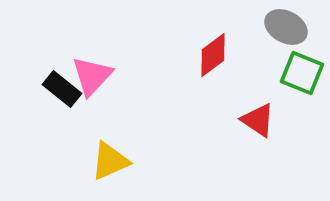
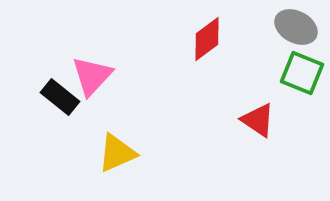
gray ellipse: moved 10 px right
red diamond: moved 6 px left, 16 px up
black rectangle: moved 2 px left, 8 px down
yellow triangle: moved 7 px right, 8 px up
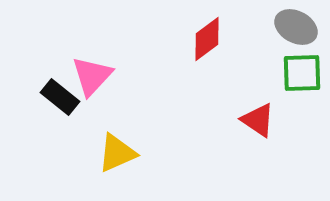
green square: rotated 24 degrees counterclockwise
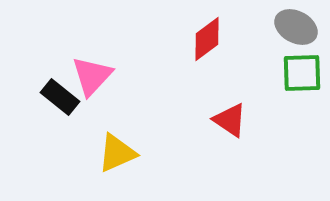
red triangle: moved 28 px left
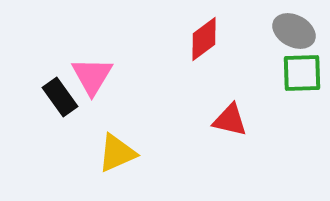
gray ellipse: moved 2 px left, 4 px down
red diamond: moved 3 px left
pink triangle: rotated 12 degrees counterclockwise
black rectangle: rotated 15 degrees clockwise
red triangle: rotated 21 degrees counterclockwise
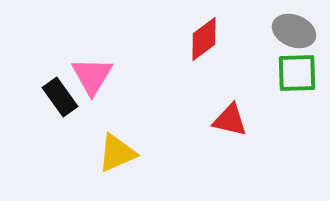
gray ellipse: rotated 6 degrees counterclockwise
green square: moved 5 px left
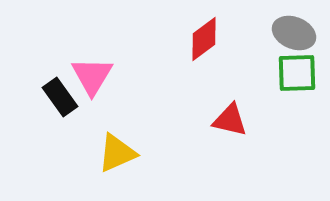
gray ellipse: moved 2 px down
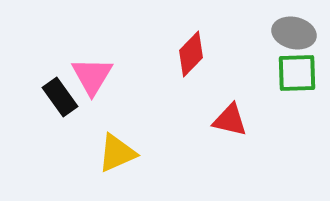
gray ellipse: rotated 9 degrees counterclockwise
red diamond: moved 13 px left, 15 px down; rotated 9 degrees counterclockwise
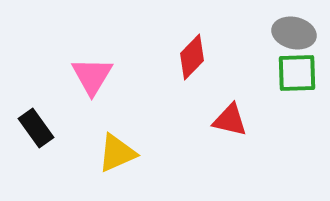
red diamond: moved 1 px right, 3 px down
black rectangle: moved 24 px left, 31 px down
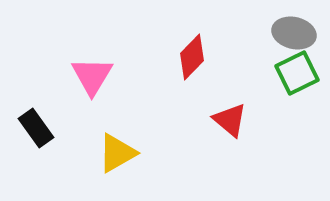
green square: rotated 24 degrees counterclockwise
red triangle: rotated 27 degrees clockwise
yellow triangle: rotated 6 degrees counterclockwise
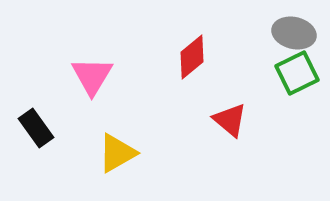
red diamond: rotated 6 degrees clockwise
